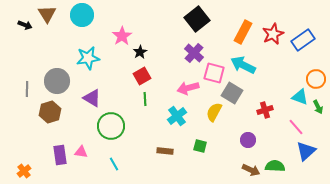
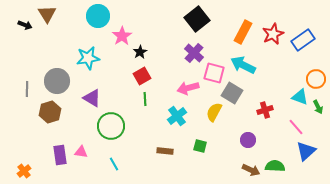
cyan circle: moved 16 px right, 1 px down
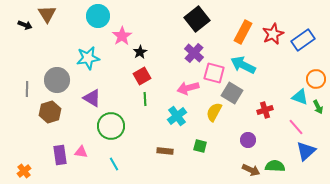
gray circle: moved 1 px up
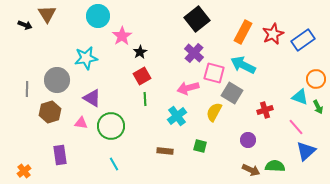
cyan star: moved 2 px left
pink triangle: moved 29 px up
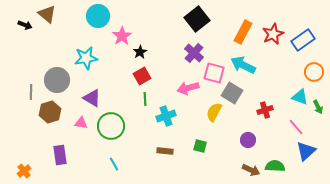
brown triangle: rotated 18 degrees counterclockwise
orange circle: moved 2 px left, 7 px up
gray line: moved 4 px right, 3 px down
cyan cross: moved 11 px left; rotated 18 degrees clockwise
